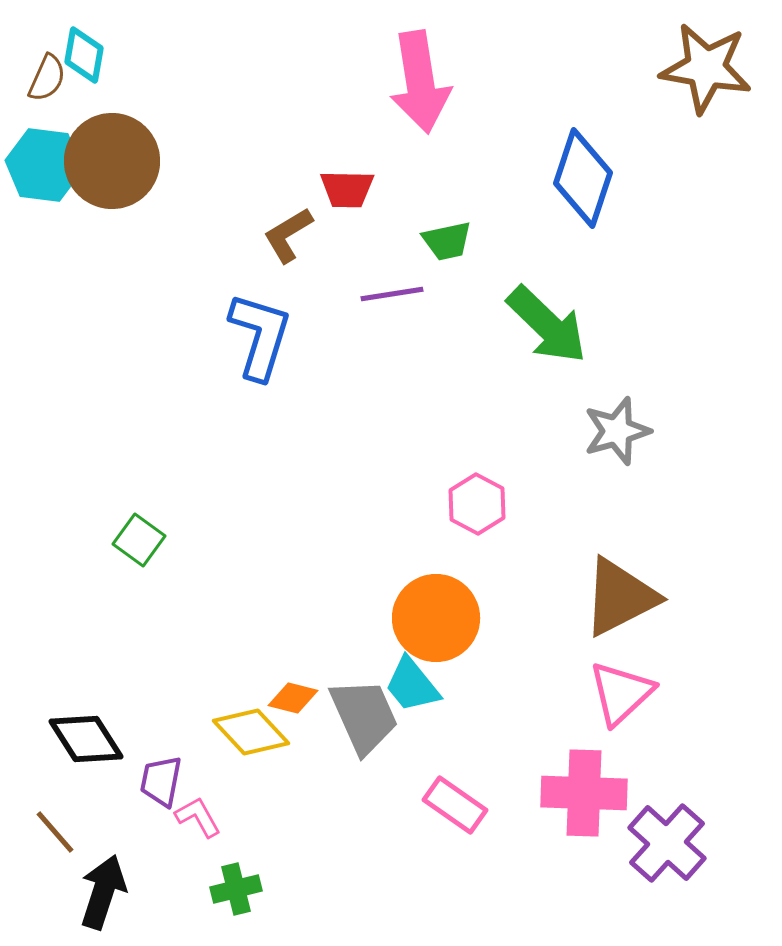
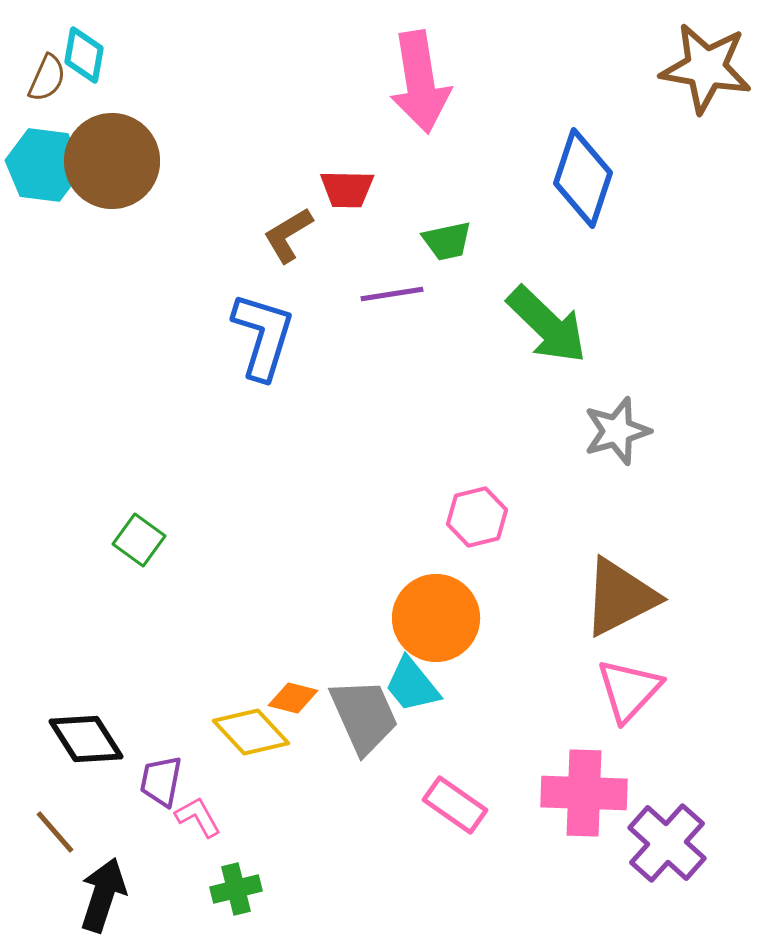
blue L-shape: moved 3 px right
pink hexagon: moved 13 px down; rotated 18 degrees clockwise
pink triangle: moved 8 px right, 3 px up; rotated 4 degrees counterclockwise
black arrow: moved 3 px down
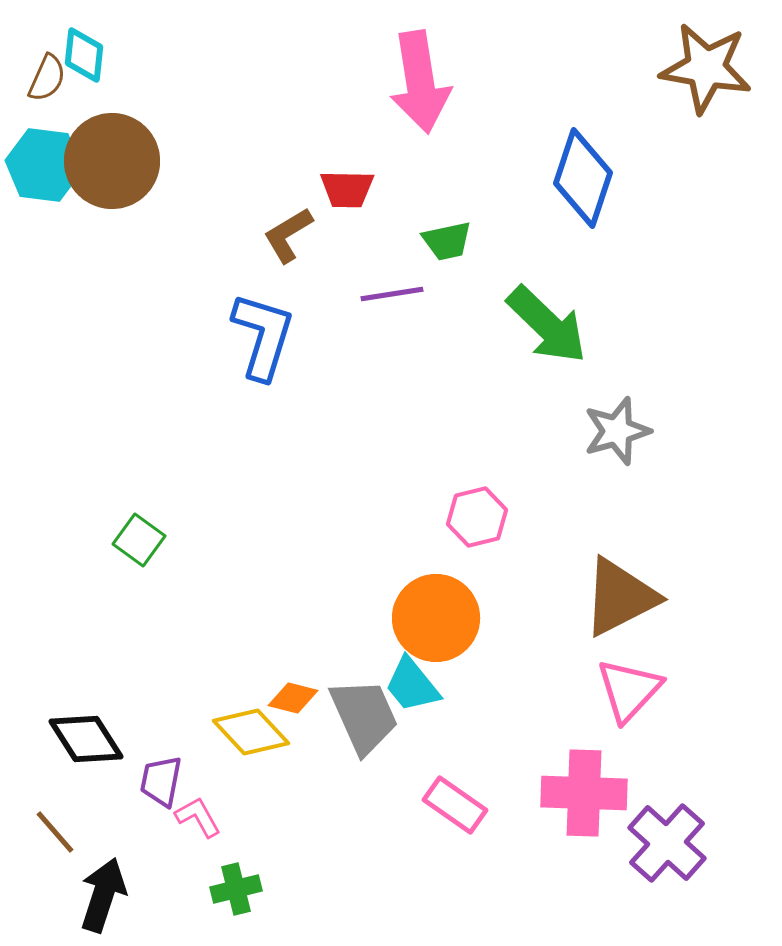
cyan diamond: rotated 4 degrees counterclockwise
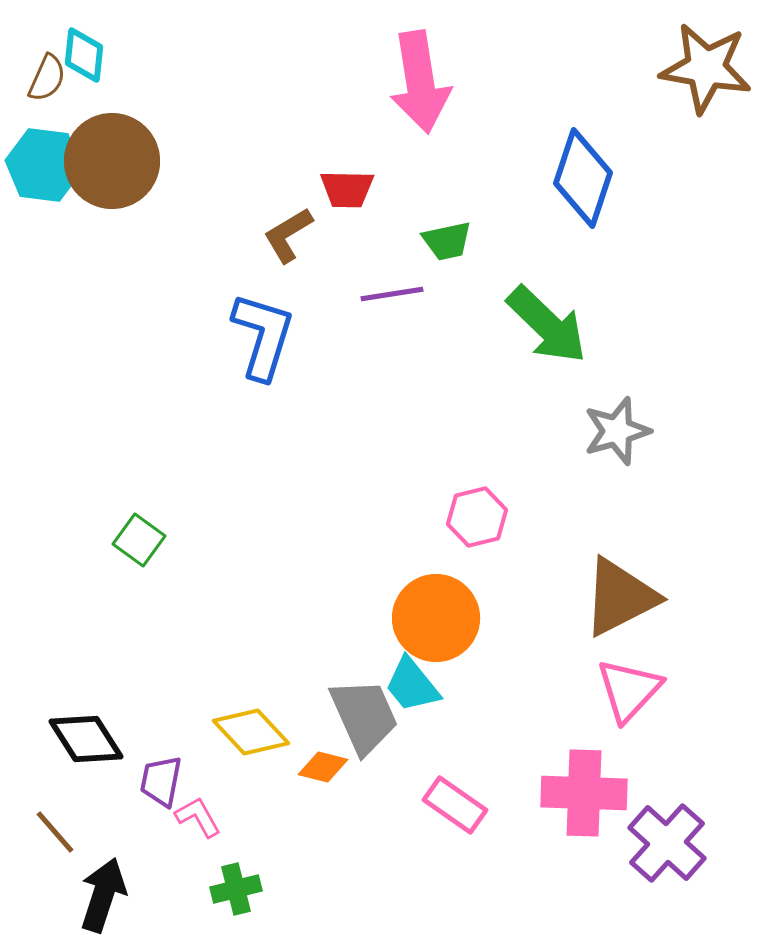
orange diamond: moved 30 px right, 69 px down
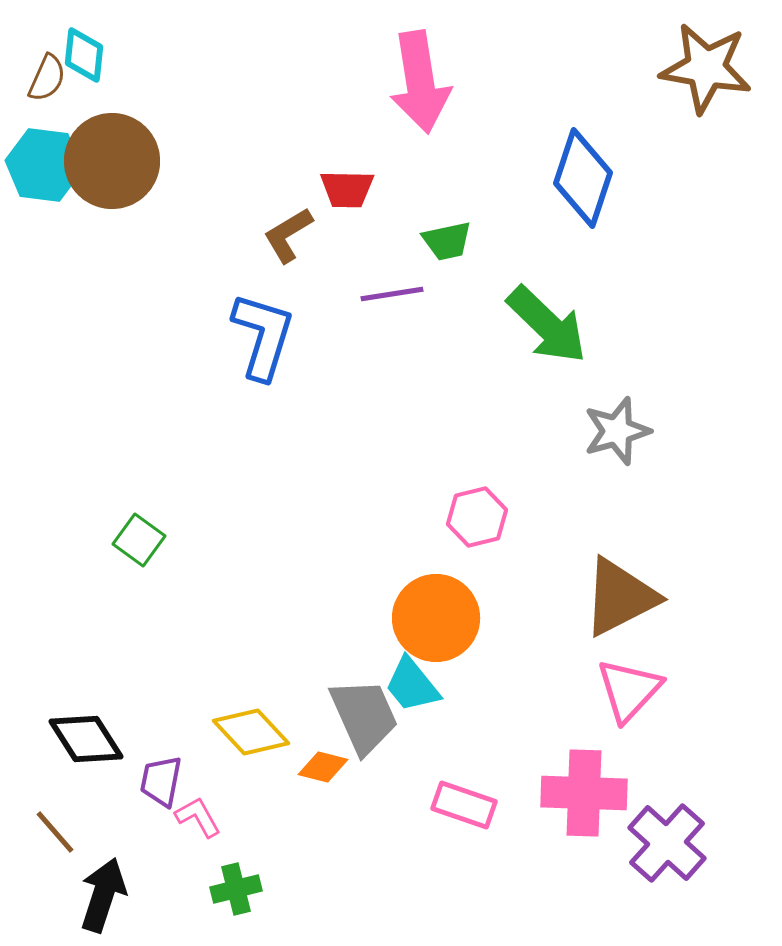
pink rectangle: moved 9 px right; rotated 16 degrees counterclockwise
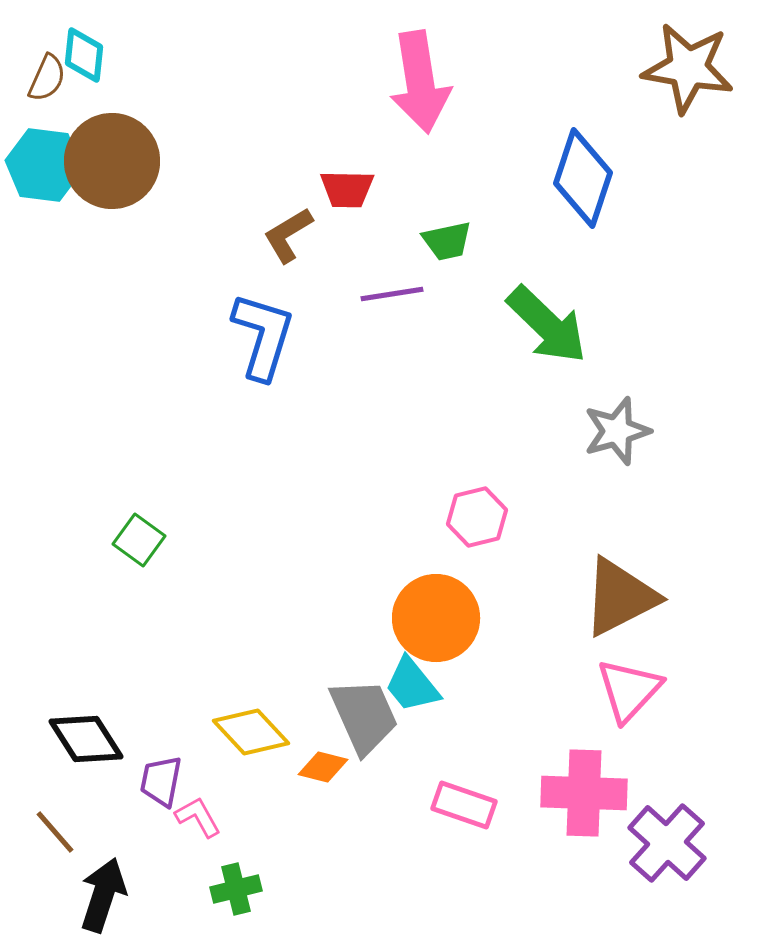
brown star: moved 18 px left
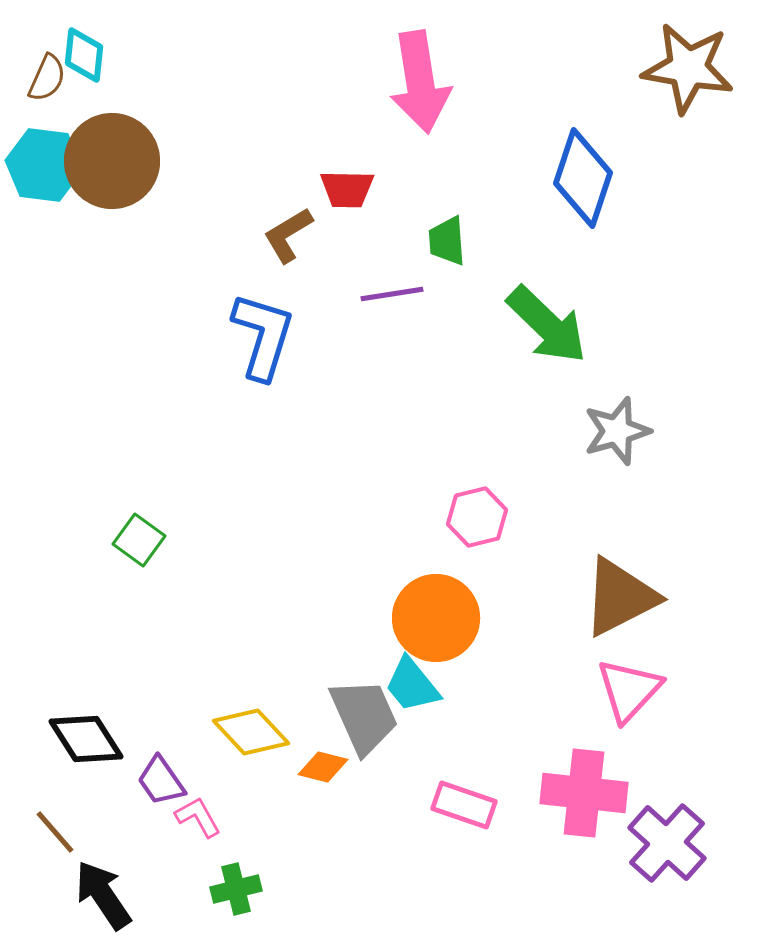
green trapezoid: rotated 98 degrees clockwise
purple trapezoid: rotated 46 degrees counterclockwise
pink cross: rotated 4 degrees clockwise
black arrow: rotated 52 degrees counterclockwise
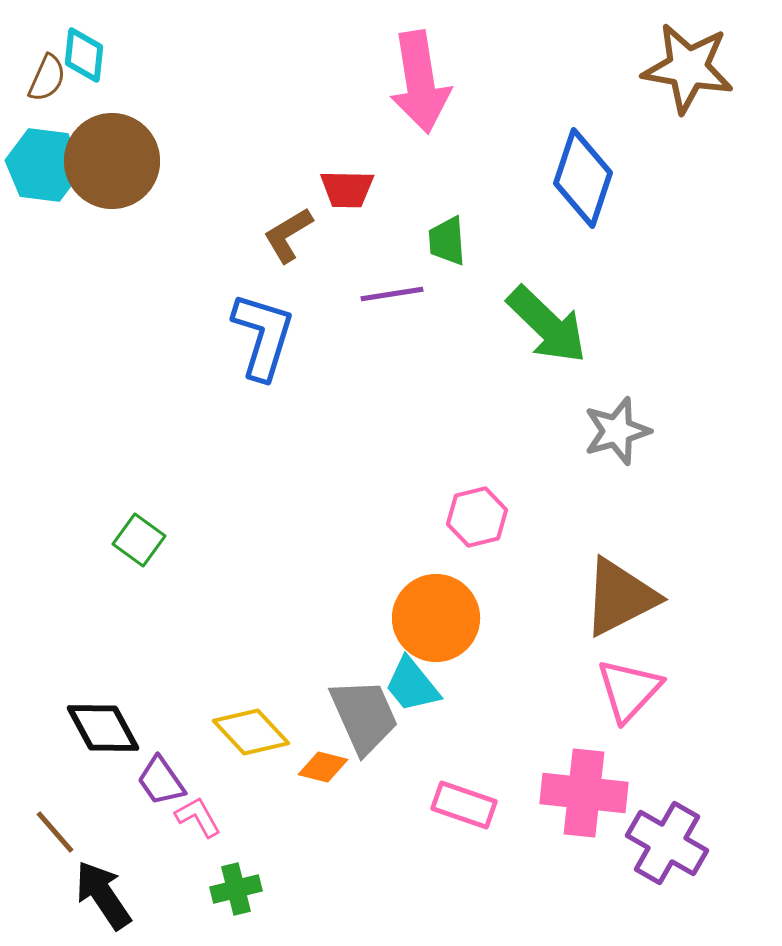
black diamond: moved 17 px right, 11 px up; rotated 4 degrees clockwise
purple cross: rotated 12 degrees counterclockwise
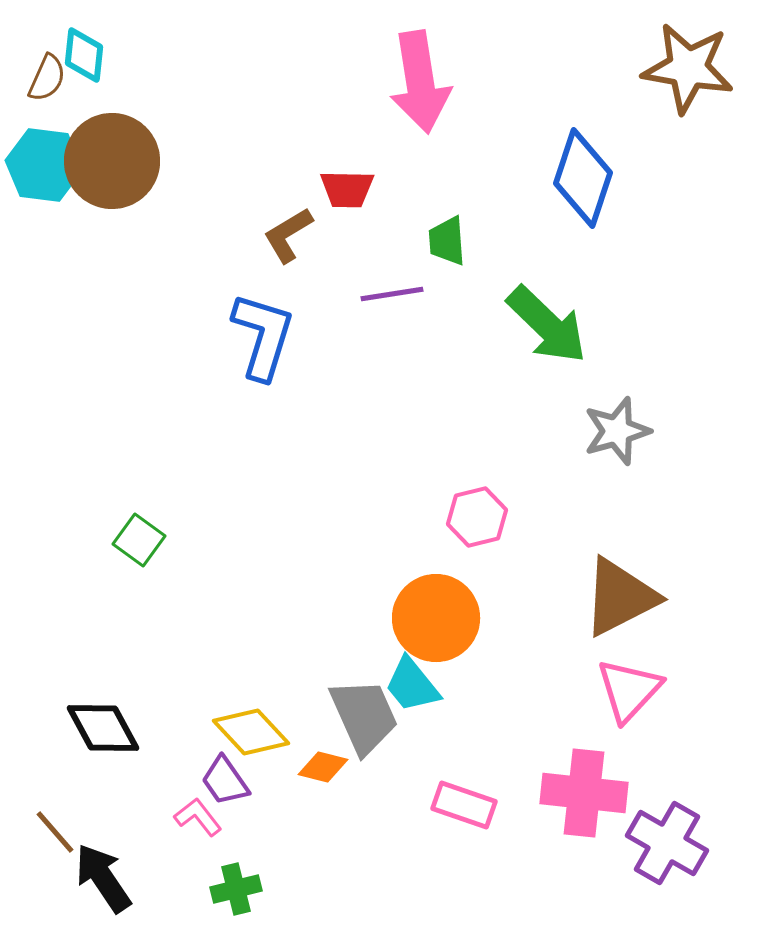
purple trapezoid: moved 64 px right
pink L-shape: rotated 9 degrees counterclockwise
black arrow: moved 17 px up
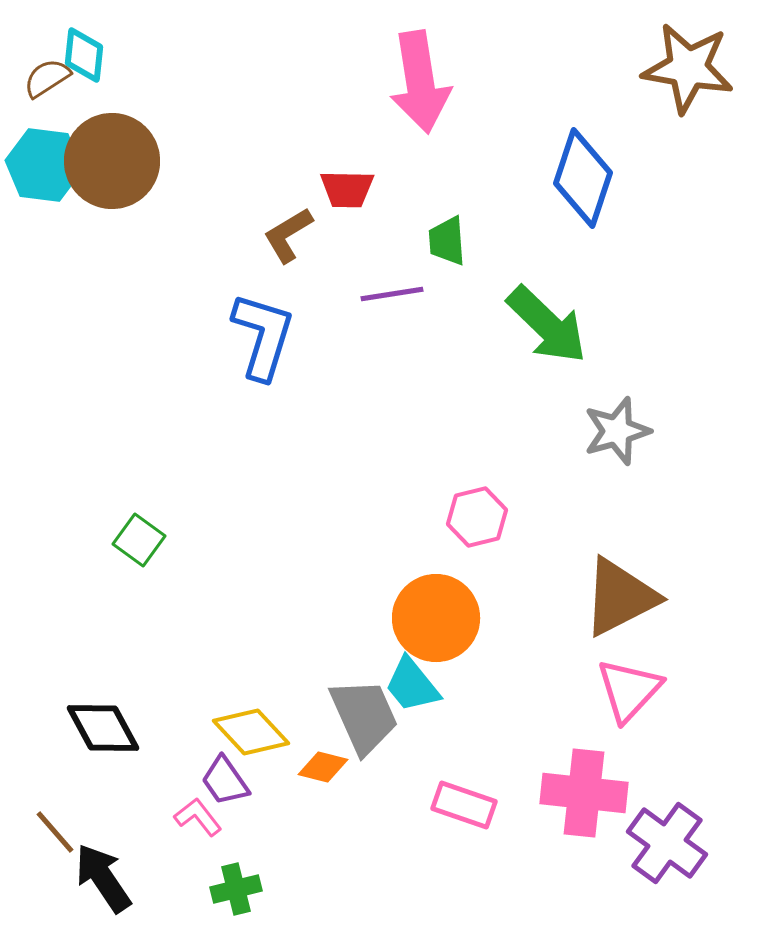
brown semicircle: rotated 147 degrees counterclockwise
purple cross: rotated 6 degrees clockwise
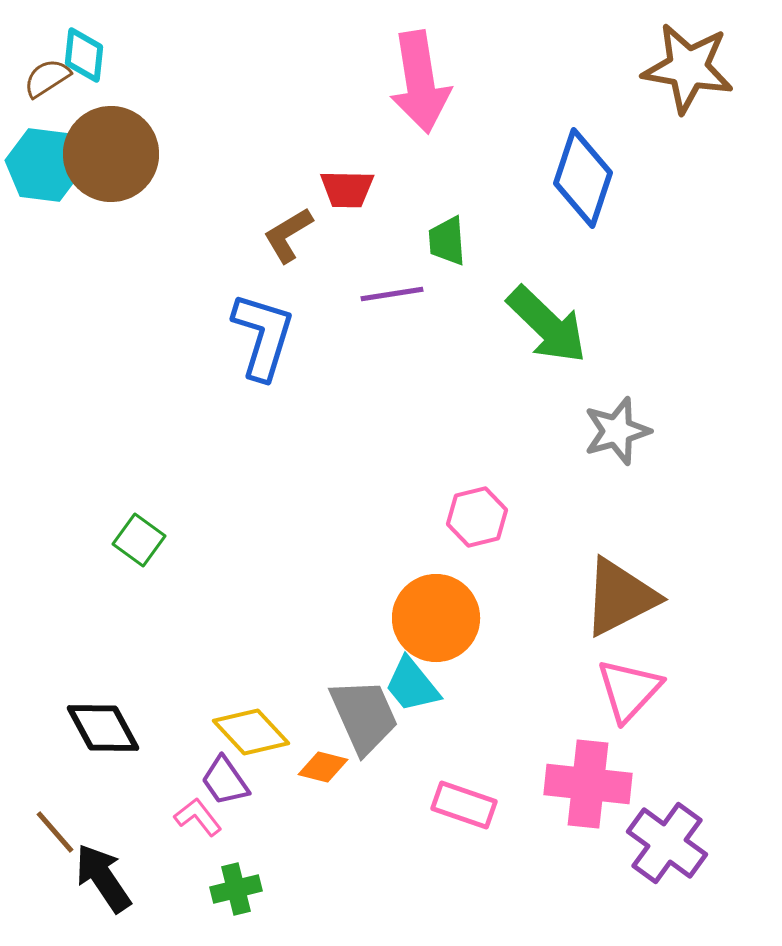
brown circle: moved 1 px left, 7 px up
pink cross: moved 4 px right, 9 px up
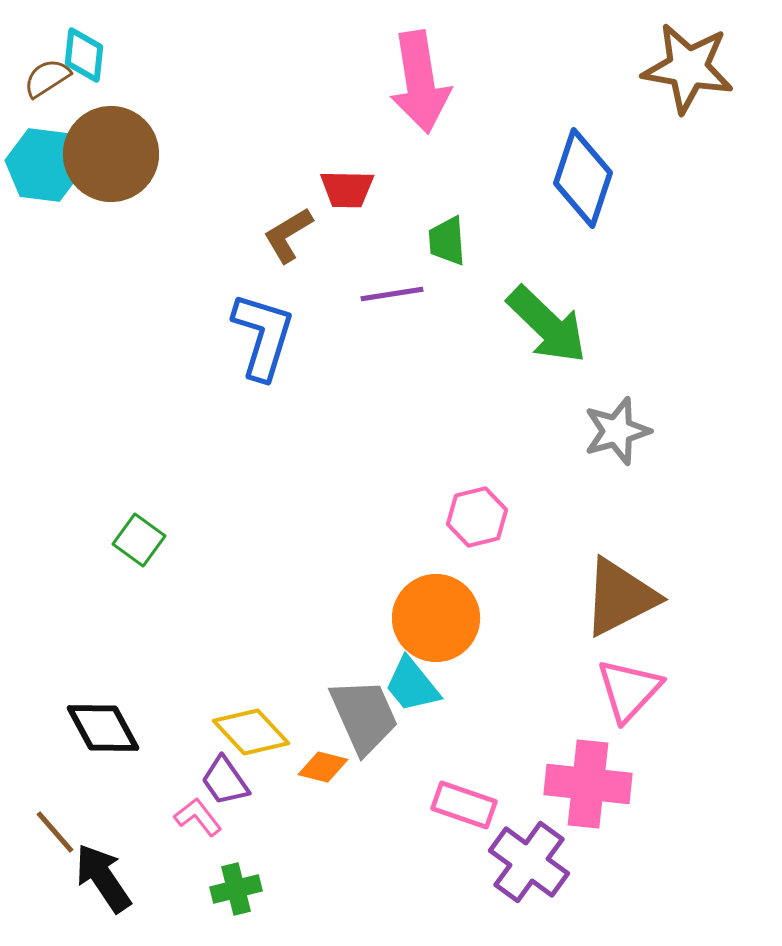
purple cross: moved 138 px left, 19 px down
